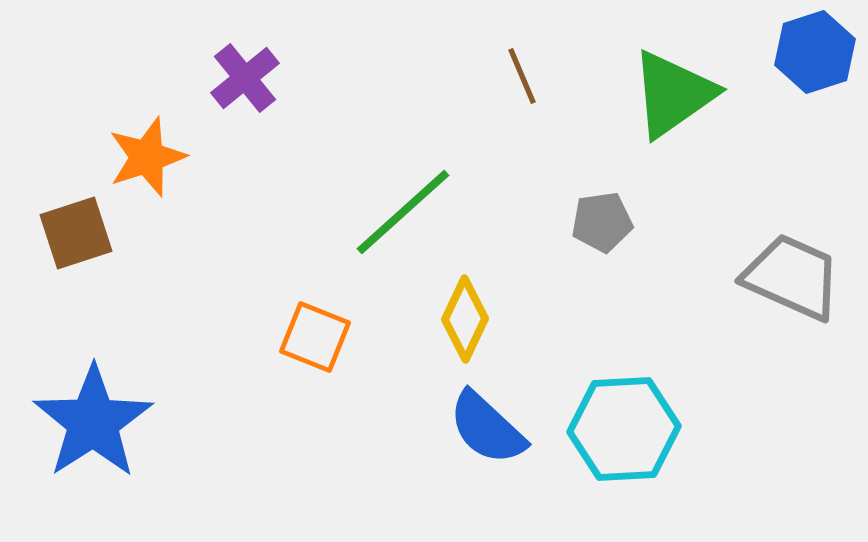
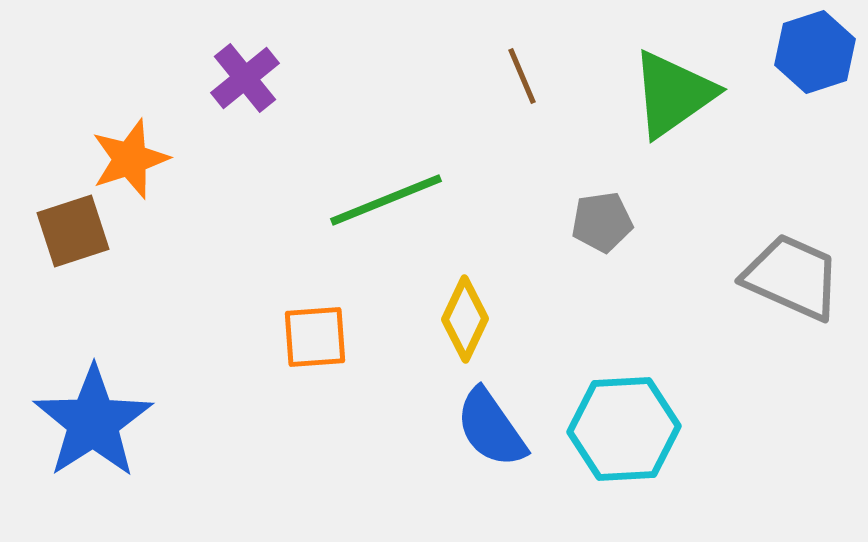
orange star: moved 17 px left, 2 px down
green line: moved 17 px left, 12 px up; rotated 20 degrees clockwise
brown square: moved 3 px left, 2 px up
orange square: rotated 26 degrees counterclockwise
blue semicircle: moved 4 px right; rotated 12 degrees clockwise
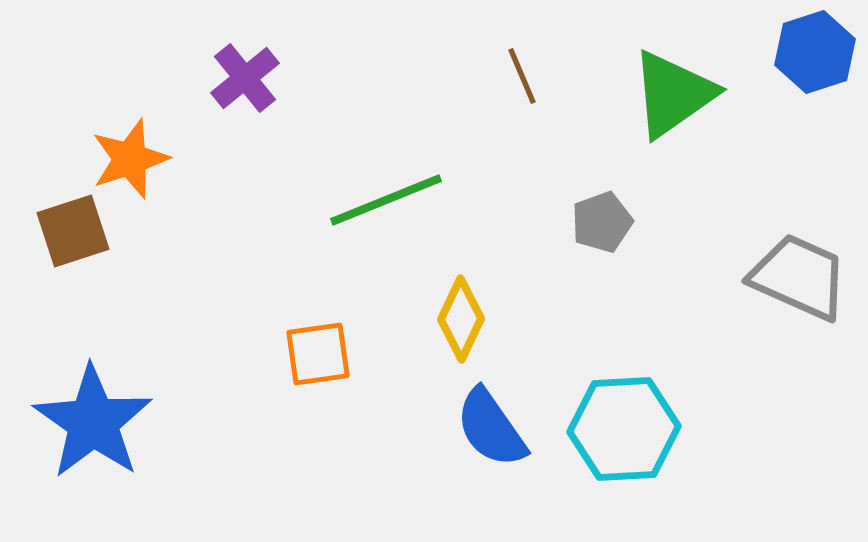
gray pentagon: rotated 12 degrees counterclockwise
gray trapezoid: moved 7 px right
yellow diamond: moved 4 px left
orange square: moved 3 px right, 17 px down; rotated 4 degrees counterclockwise
blue star: rotated 4 degrees counterclockwise
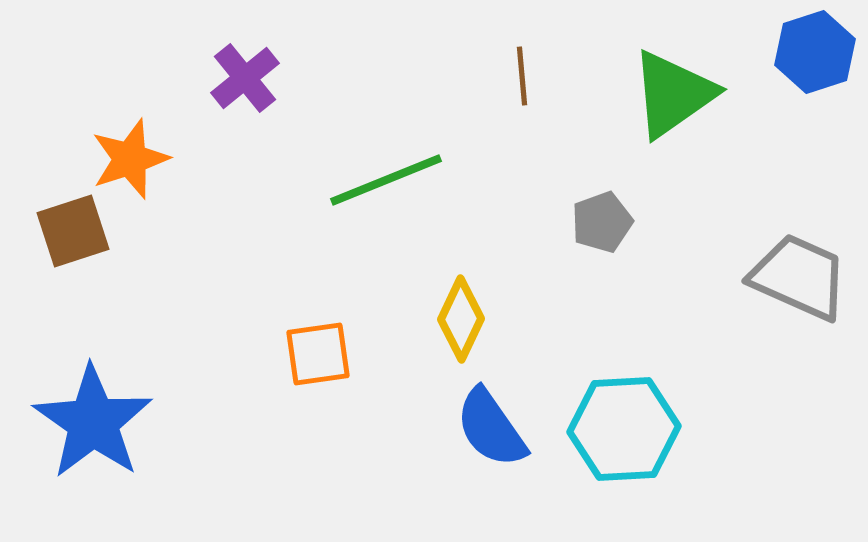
brown line: rotated 18 degrees clockwise
green line: moved 20 px up
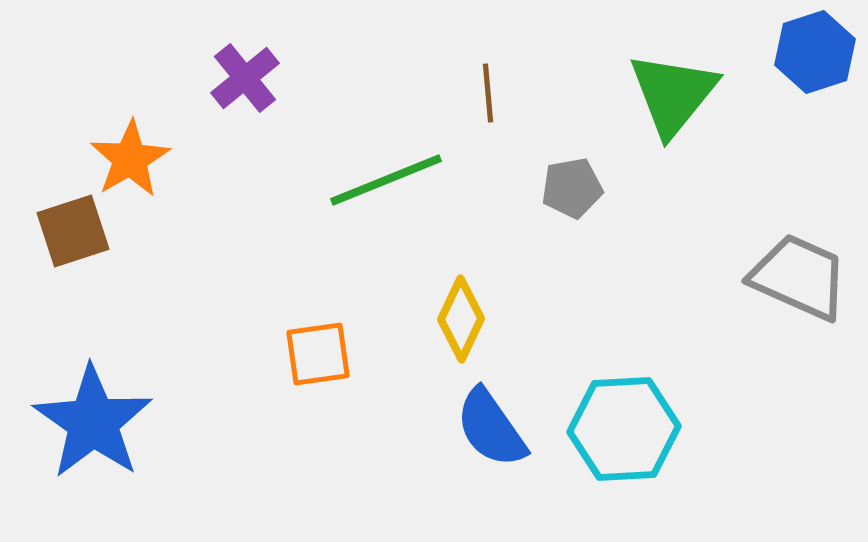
brown line: moved 34 px left, 17 px down
green triangle: rotated 16 degrees counterclockwise
orange star: rotated 12 degrees counterclockwise
gray pentagon: moved 30 px left, 34 px up; rotated 10 degrees clockwise
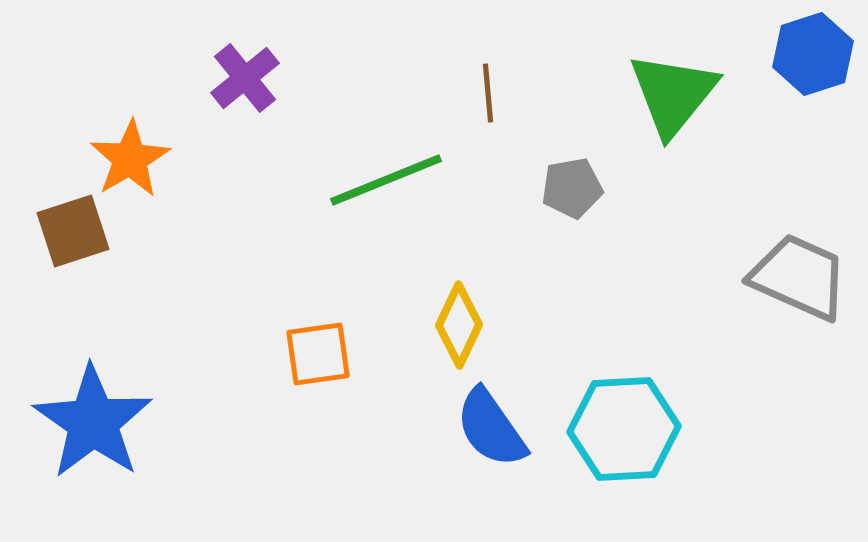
blue hexagon: moved 2 px left, 2 px down
yellow diamond: moved 2 px left, 6 px down
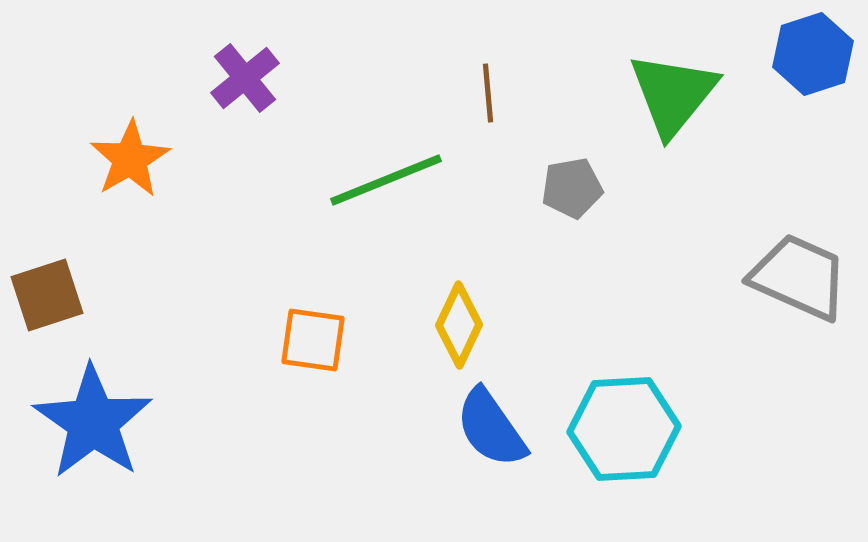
brown square: moved 26 px left, 64 px down
orange square: moved 5 px left, 14 px up; rotated 16 degrees clockwise
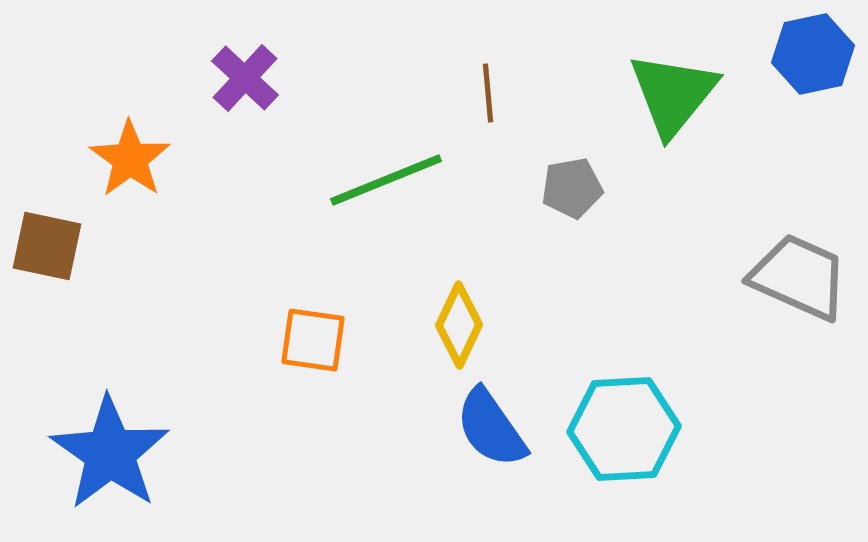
blue hexagon: rotated 6 degrees clockwise
purple cross: rotated 8 degrees counterclockwise
orange star: rotated 6 degrees counterclockwise
brown square: moved 49 px up; rotated 30 degrees clockwise
blue star: moved 17 px right, 31 px down
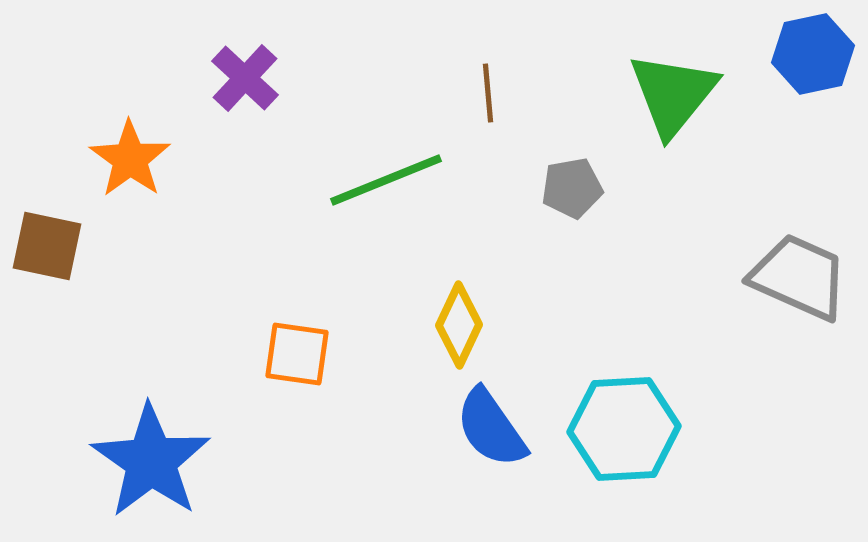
orange square: moved 16 px left, 14 px down
blue star: moved 41 px right, 8 px down
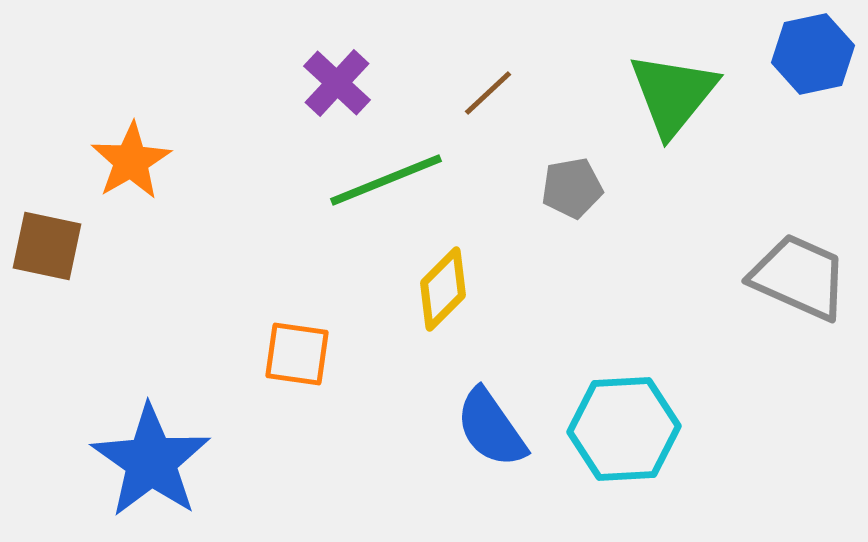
purple cross: moved 92 px right, 5 px down
brown line: rotated 52 degrees clockwise
orange star: moved 1 px right, 2 px down; rotated 6 degrees clockwise
yellow diamond: moved 16 px left, 36 px up; rotated 20 degrees clockwise
